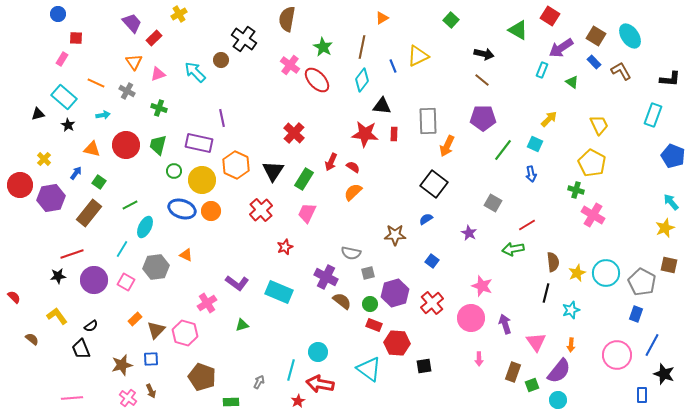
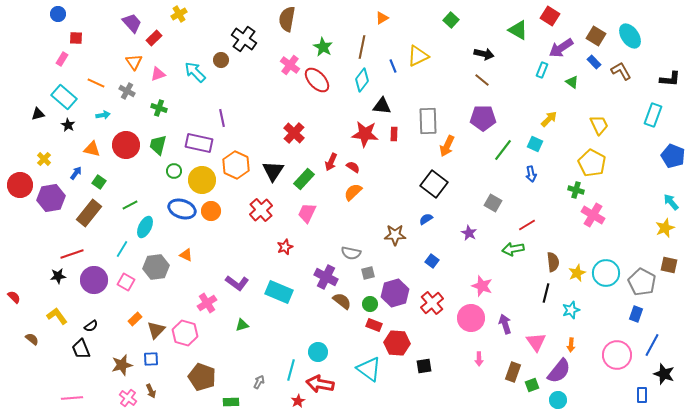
green rectangle at (304, 179): rotated 10 degrees clockwise
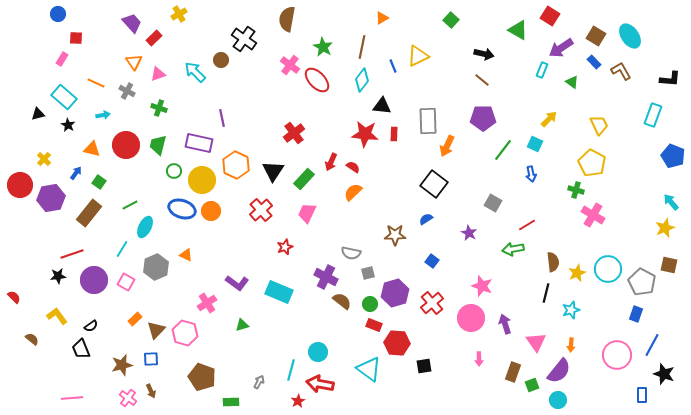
red cross at (294, 133): rotated 10 degrees clockwise
gray hexagon at (156, 267): rotated 15 degrees counterclockwise
cyan circle at (606, 273): moved 2 px right, 4 px up
